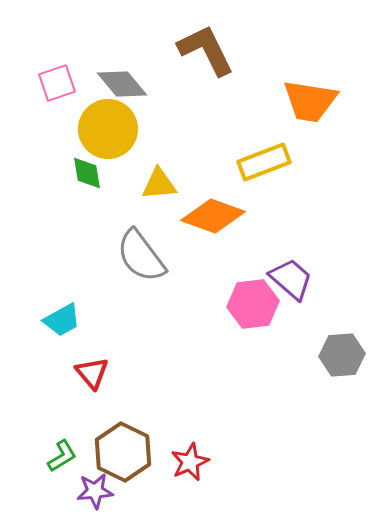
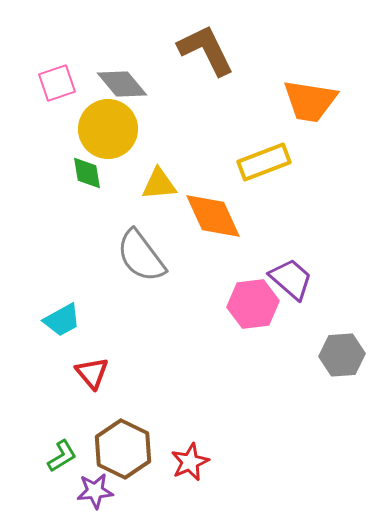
orange diamond: rotated 46 degrees clockwise
brown hexagon: moved 3 px up
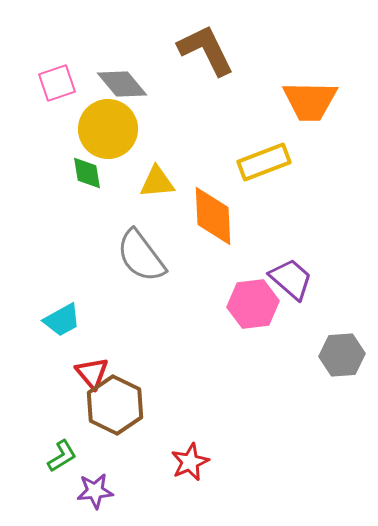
orange trapezoid: rotated 8 degrees counterclockwise
yellow triangle: moved 2 px left, 2 px up
orange diamond: rotated 22 degrees clockwise
brown hexagon: moved 8 px left, 44 px up
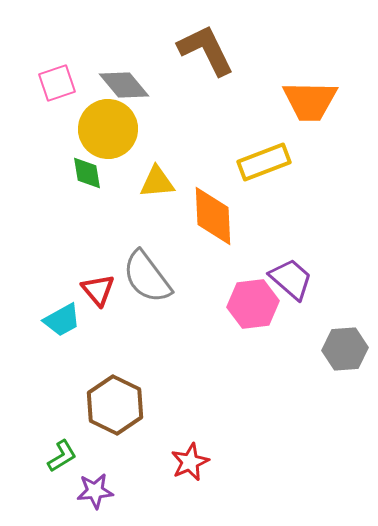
gray diamond: moved 2 px right, 1 px down
gray semicircle: moved 6 px right, 21 px down
gray hexagon: moved 3 px right, 6 px up
red triangle: moved 6 px right, 83 px up
